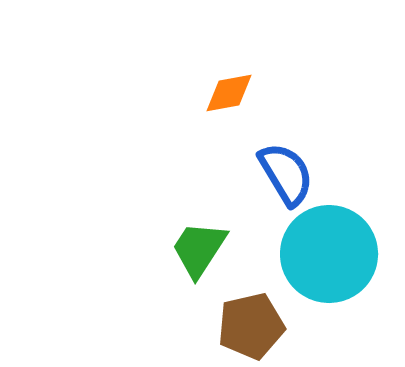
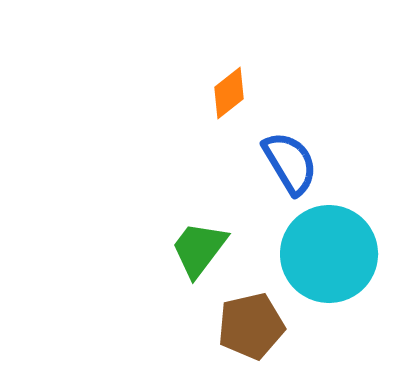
orange diamond: rotated 28 degrees counterclockwise
blue semicircle: moved 4 px right, 11 px up
green trapezoid: rotated 4 degrees clockwise
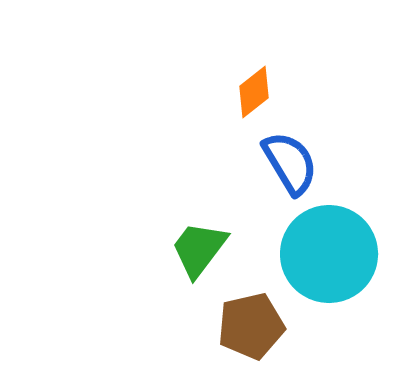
orange diamond: moved 25 px right, 1 px up
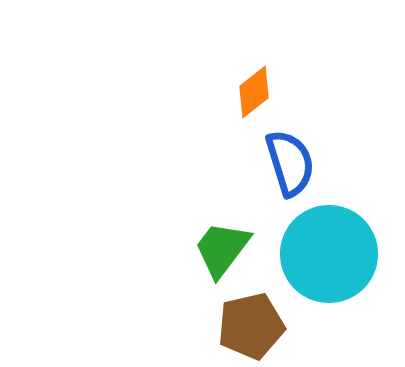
blue semicircle: rotated 14 degrees clockwise
green trapezoid: moved 23 px right
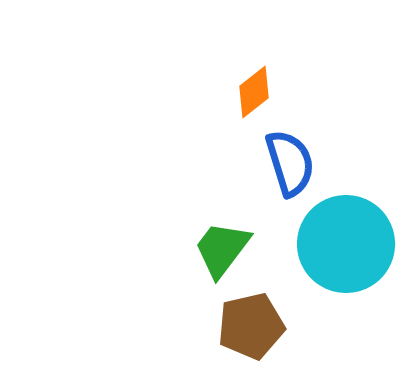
cyan circle: moved 17 px right, 10 px up
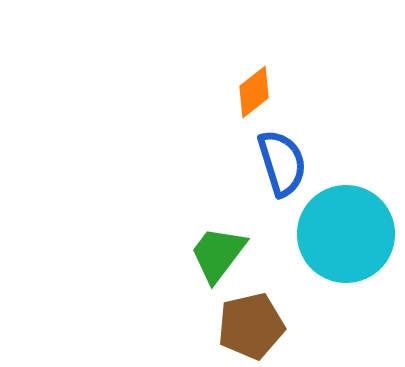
blue semicircle: moved 8 px left
cyan circle: moved 10 px up
green trapezoid: moved 4 px left, 5 px down
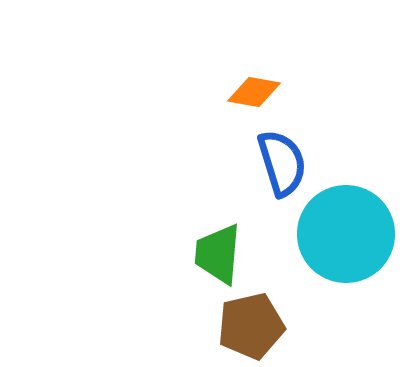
orange diamond: rotated 48 degrees clockwise
green trapezoid: rotated 32 degrees counterclockwise
